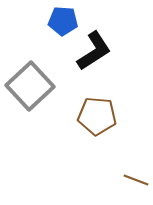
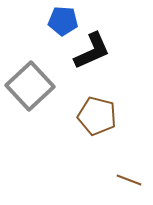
black L-shape: moved 2 px left; rotated 9 degrees clockwise
brown pentagon: rotated 9 degrees clockwise
brown line: moved 7 px left
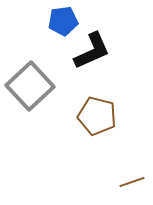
blue pentagon: rotated 12 degrees counterclockwise
brown line: moved 3 px right, 2 px down; rotated 40 degrees counterclockwise
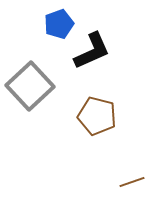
blue pentagon: moved 4 px left, 3 px down; rotated 12 degrees counterclockwise
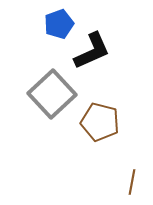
gray square: moved 22 px right, 8 px down
brown pentagon: moved 3 px right, 6 px down
brown line: rotated 60 degrees counterclockwise
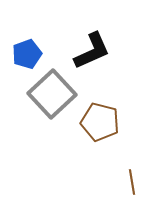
blue pentagon: moved 32 px left, 30 px down
brown line: rotated 20 degrees counterclockwise
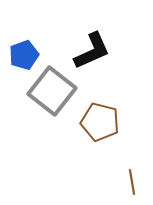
blue pentagon: moved 3 px left, 1 px down
gray square: moved 3 px up; rotated 9 degrees counterclockwise
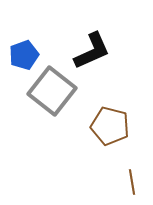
brown pentagon: moved 10 px right, 4 px down
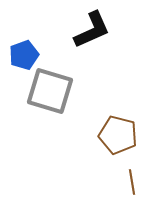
black L-shape: moved 21 px up
gray square: moved 2 px left; rotated 21 degrees counterclockwise
brown pentagon: moved 8 px right, 9 px down
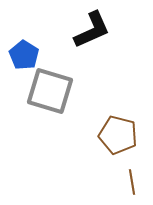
blue pentagon: rotated 20 degrees counterclockwise
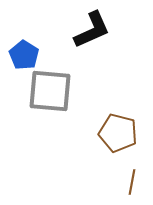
gray square: rotated 12 degrees counterclockwise
brown pentagon: moved 2 px up
brown line: rotated 20 degrees clockwise
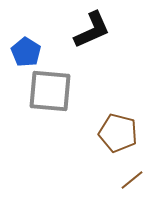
blue pentagon: moved 2 px right, 3 px up
brown line: moved 2 px up; rotated 40 degrees clockwise
